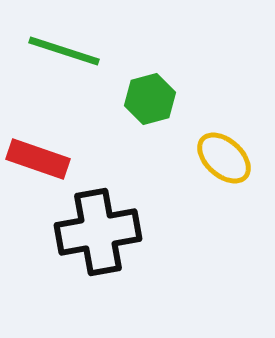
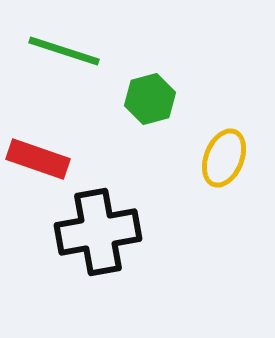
yellow ellipse: rotated 70 degrees clockwise
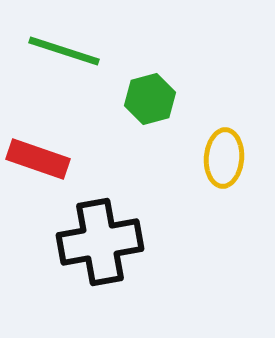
yellow ellipse: rotated 18 degrees counterclockwise
black cross: moved 2 px right, 10 px down
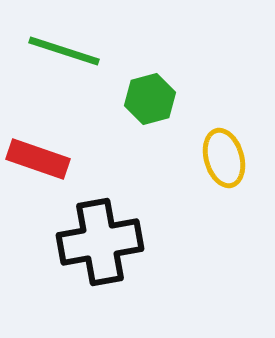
yellow ellipse: rotated 20 degrees counterclockwise
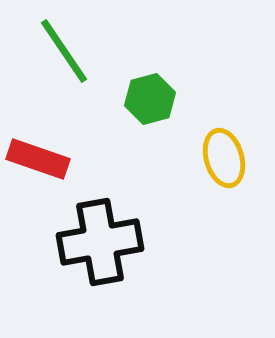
green line: rotated 38 degrees clockwise
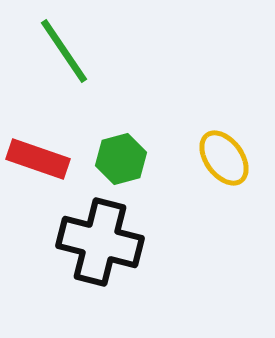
green hexagon: moved 29 px left, 60 px down
yellow ellipse: rotated 20 degrees counterclockwise
black cross: rotated 24 degrees clockwise
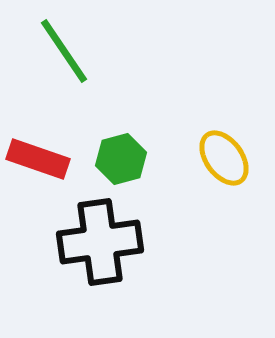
black cross: rotated 22 degrees counterclockwise
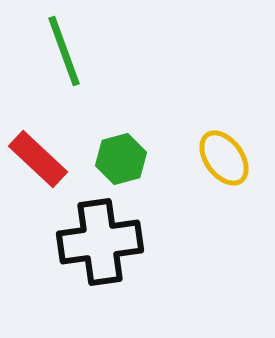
green line: rotated 14 degrees clockwise
red rectangle: rotated 24 degrees clockwise
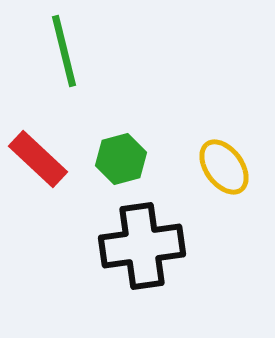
green line: rotated 6 degrees clockwise
yellow ellipse: moved 9 px down
black cross: moved 42 px right, 4 px down
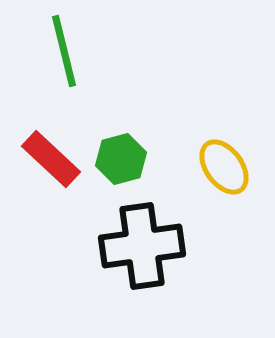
red rectangle: moved 13 px right
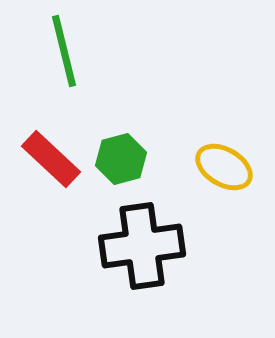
yellow ellipse: rotated 24 degrees counterclockwise
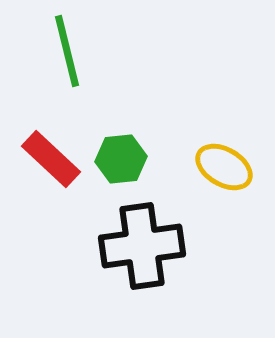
green line: moved 3 px right
green hexagon: rotated 9 degrees clockwise
